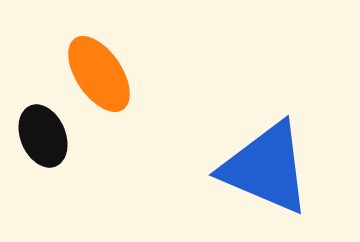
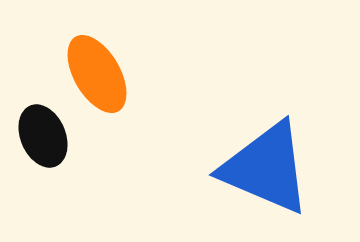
orange ellipse: moved 2 px left; rotated 4 degrees clockwise
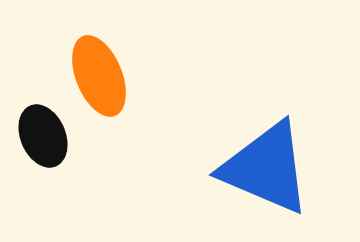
orange ellipse: moved 2 px right, 2 px down; rotated 8 degrees clockwise
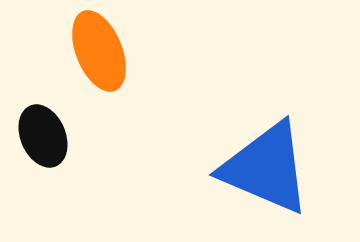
orange ellipse: moved 25 px up
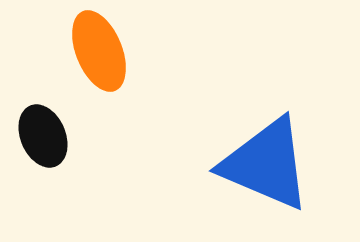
blue triangle: moved 4 px up
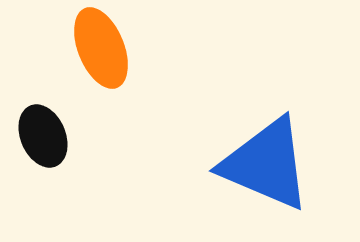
orange ellipse: moved 2 px right, 3 px up
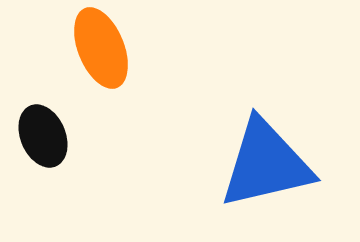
blue triangle: rotated 36 degrees counterclockwise
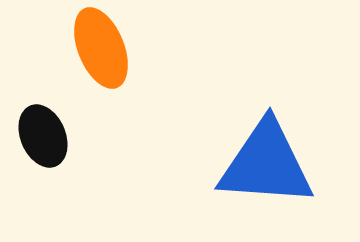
blue triangle: rotated 17 degrees clockwise
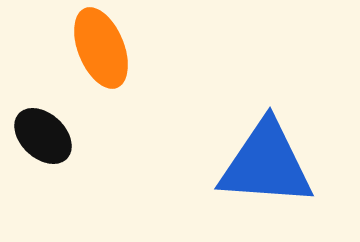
black ellipse: rotated 24 degrees counterclockwise
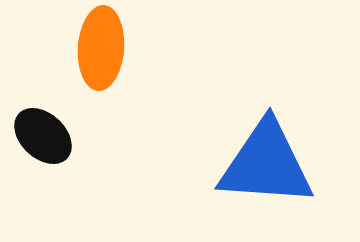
orange ellipse: rotated 26 degrees clockwise
